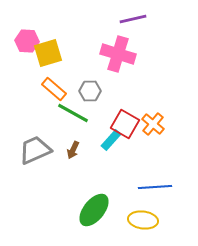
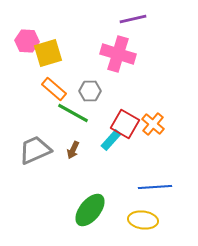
green ellipse: moved 4 px left
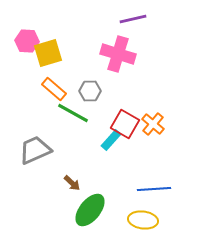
brown arrow: moved 1 px left, 33 px down; rotated 72 degrees counterclockwise
blue line: moved 1 px left, 2 px down
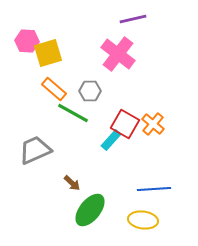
pink cross: rotated 20 degrees clockwise
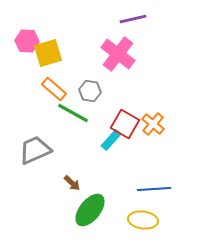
gray hexagon: rotated 10 degrees clockwise
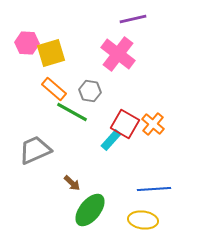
pink hexagon: moved 2 px down
yellow square: moved 3 px right
green line: moved 1 px left, 1 px up
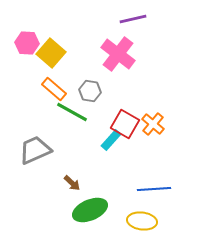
yellow square: rotated 32 degrees counterclockwise
green ellipse: rotated 28 degrees clockwise
yellow ellipse: moved 1 px left, 1 px down
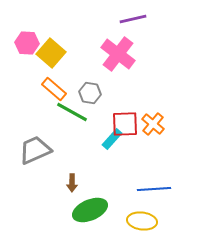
gray hexagon: moved 2 px down
red square: rotated 32 degrees counterclockwise
cyan rectangle: moved 1 px right, 1 px up
brown arrow: rotated 48 degrees clockwise
